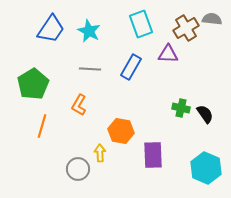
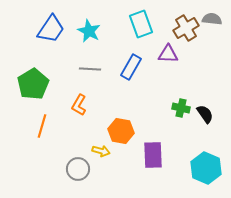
yellow arrow: moved 1 px right, 2 px up; rotated 108 degrees clockwise
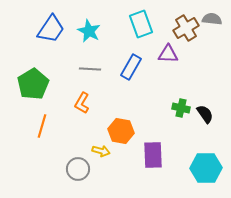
orange L-shape: moved 3 px right, 2 px up
cyan hexagon: rotated 24 degrees counterclockwise
